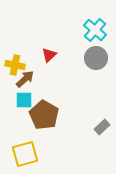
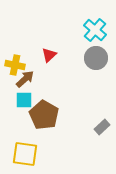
yellow square: rotated 24 degrees clockwise
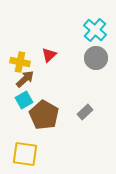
yellow cross: moved 5 px right, 3 px up
cyan square: rotated 30 degrees counterclockwise
gray rectangle: moved 17 px left, 15 px up
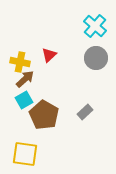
cyan cross: moved 4 px up
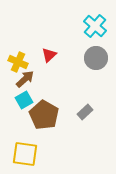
yellow cross: moved 2 px left; rotated 12 degrees clockwise
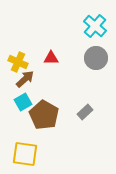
red triangle: moved 2 px right, 3 px down; rotated 42 degrees clockwise
cyan square: moved 1 px left, 2 px down
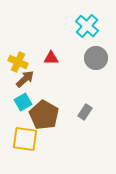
cyan cross: moved 8 px left
gray rectangle: rotated 14 degrees counterclockwise
yellow square: moved 15 px up
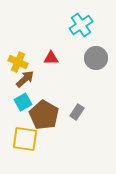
cyan cross: moved 6 px left, 1 px up; rotated 15 degrees clockwise
gray rectangle: moved 8 px left
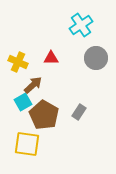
brown arrow: moved 8 px right, 6 px down
gray rectangle: moved 2 px right
yellow square: moved 2 px right, 5 px down
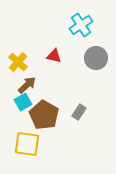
red triangle: moved 3 px right, 2 px up; rotated 14 degrees clockwise
yellow cross: rotated 18 degrees clockwise
brown arrow: moved 6 px left
